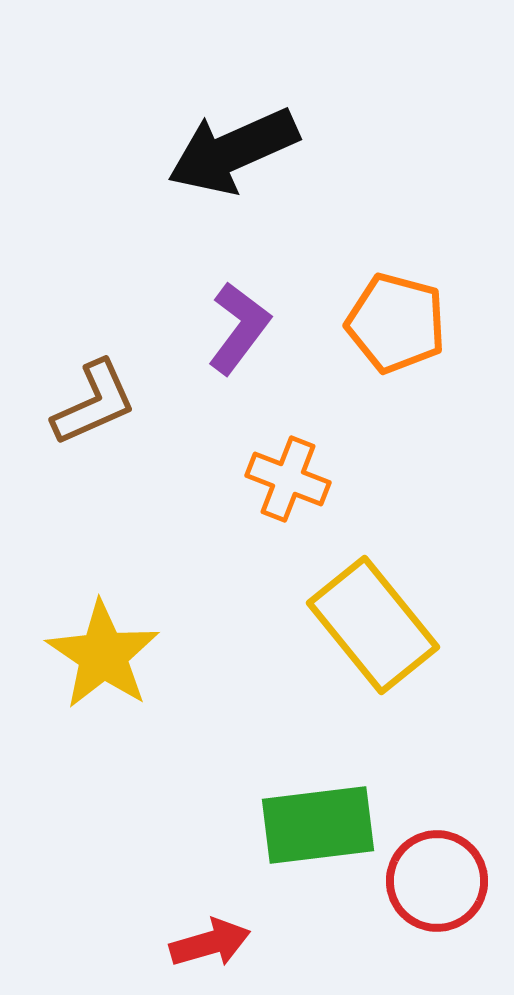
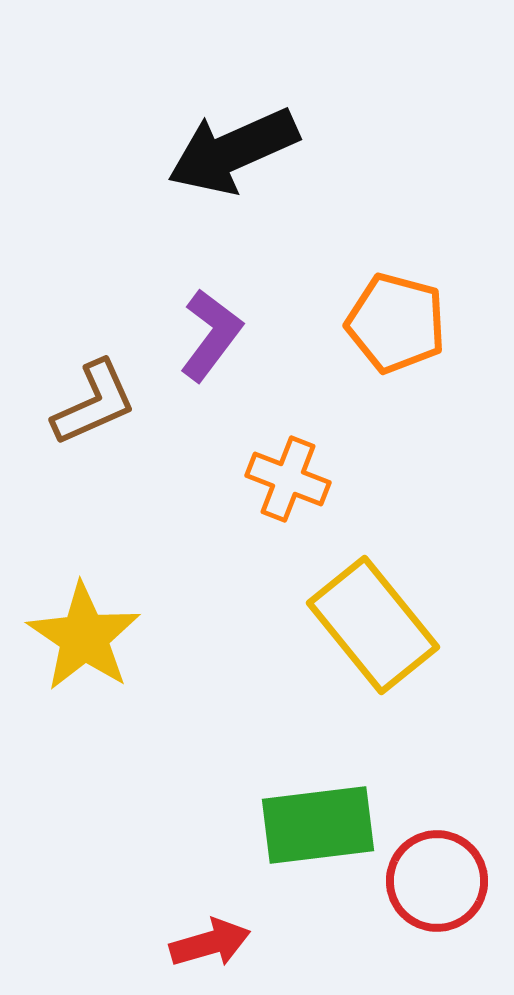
purple L-shape: moved 28 px left, 7 px down
yellow star: moved 19 px left, 18 px up
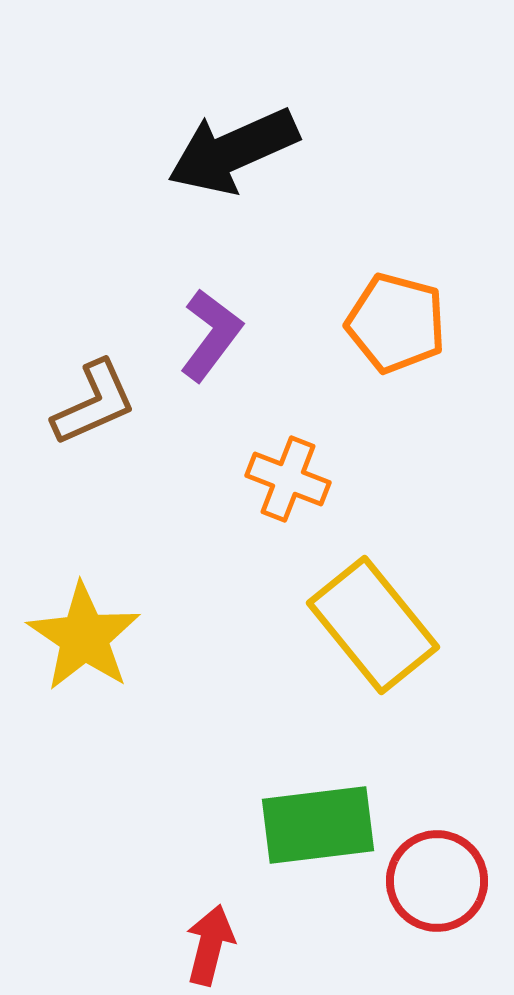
red arrow: moved 2 px down; rotated 60 degrees counterclockwise
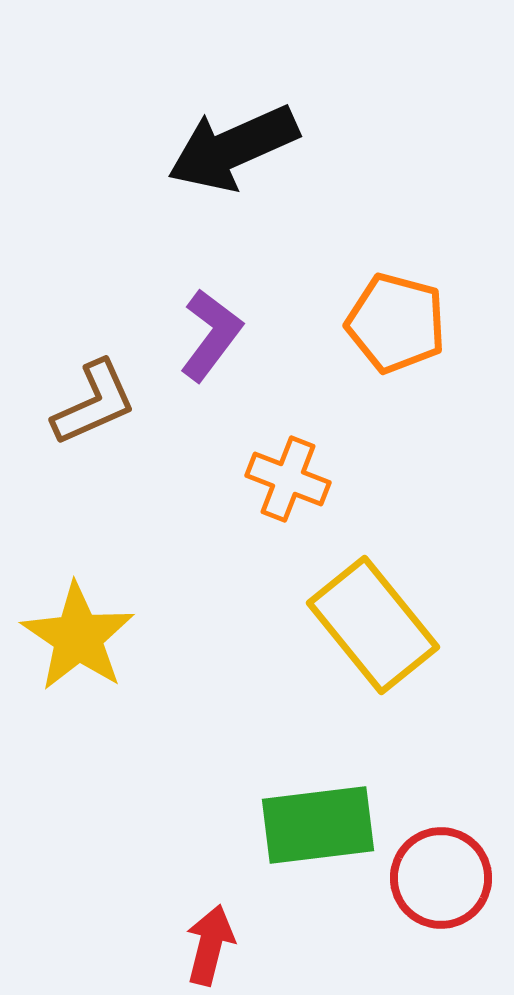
black arrow: moved 3 px up
yellow star: moved 6 px left
red circle: moved 4 px right, 3 px up
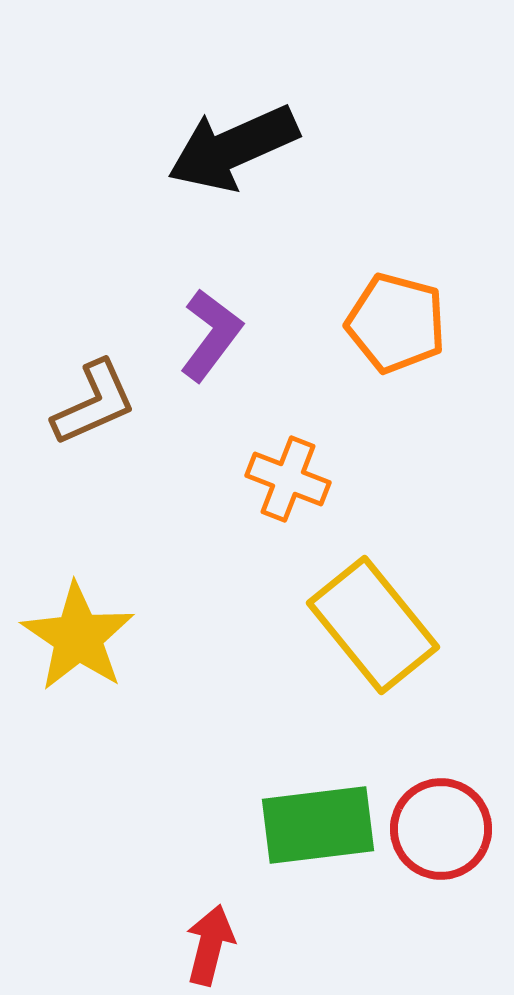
red circle: moved 49 px up
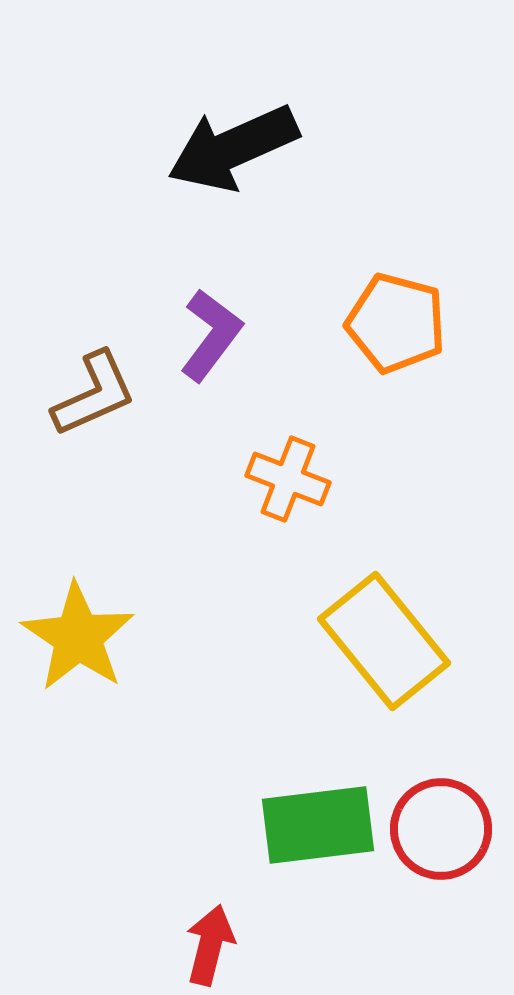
brown L-shape: moved 9 px up
yellow rectangle: moved 11 px right, 16 px down
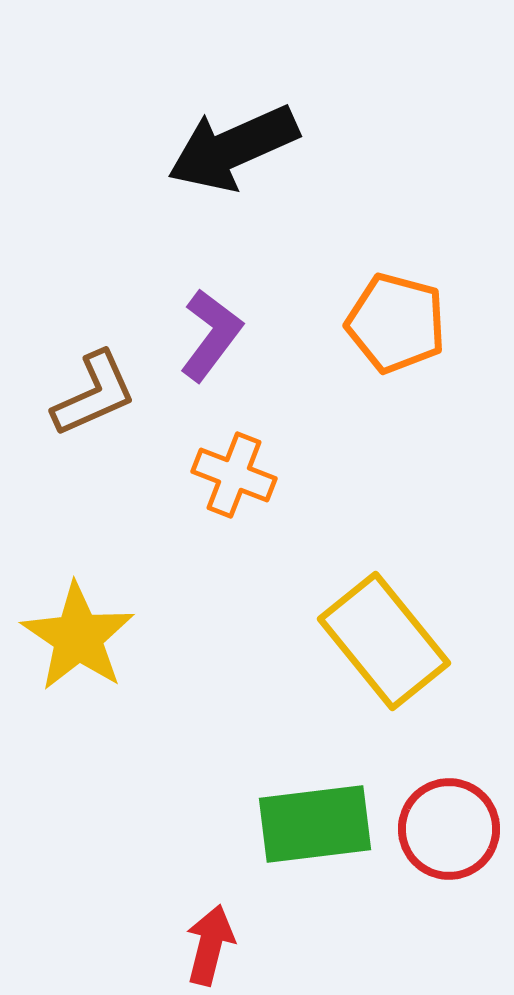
orange cross: moved 54 px left, 4 px up
green rectangle: moved 3 px left, 1 px up
red circle: moved 8 px right
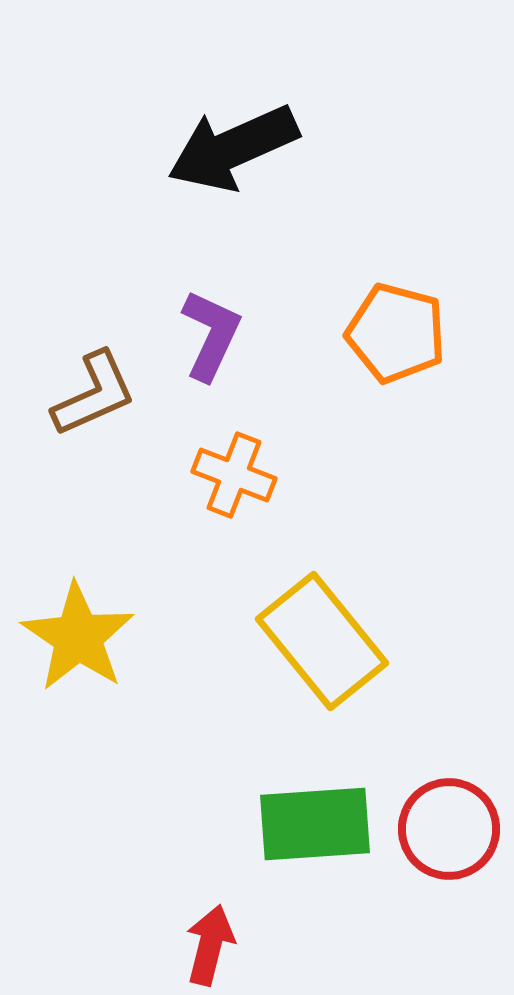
orange pentagon: moved 10 px down
purple L-shape: rotated 12 degrees counterclockwise
yellow rectangle: moved 62 px left
green rectangle: rotated 3 degrees clockwise
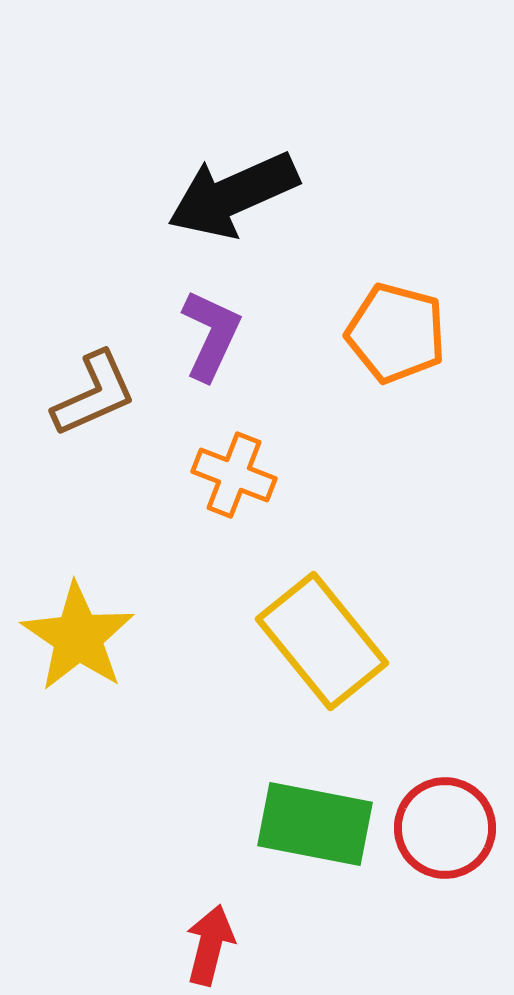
black arrow: moved 47 px down
green rectangle: rotated 15 degrees clockwise
red circle: moved 4 px left, 1 px up
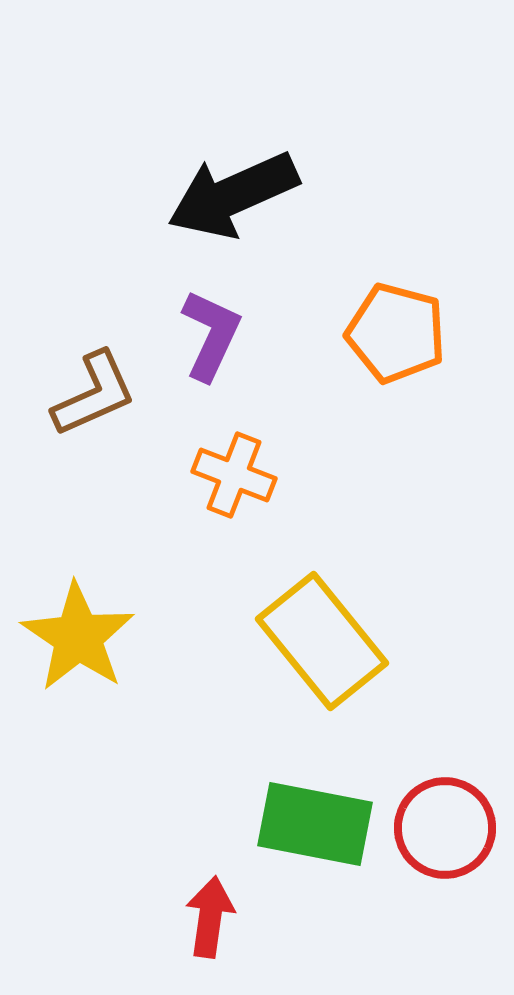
red arrow: moved 28 px up; rotated 6 degrees counterclockwise
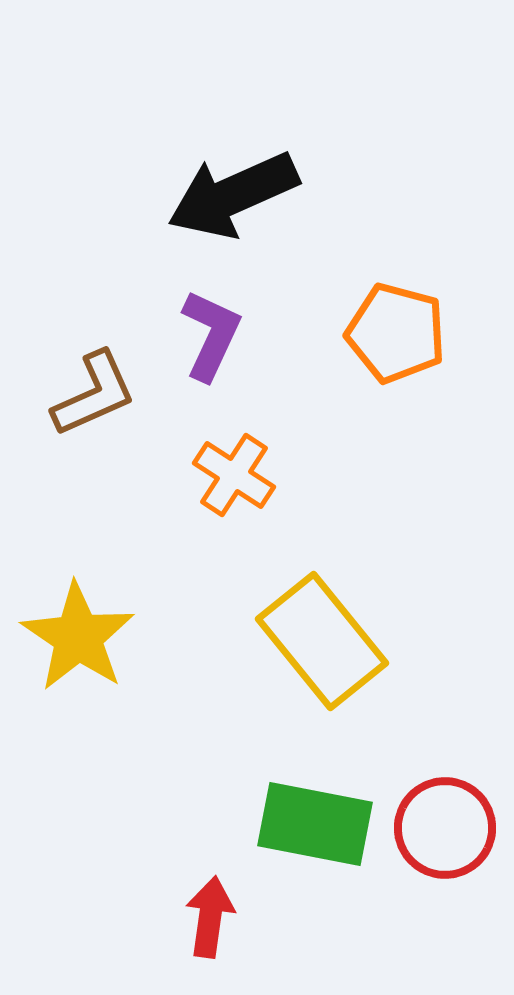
orange cross: rotated 12 degrees clockwise
